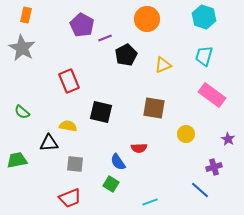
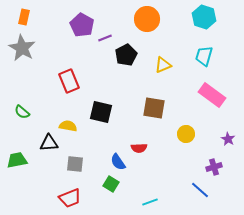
orange rectangle: moved 2 px left, 2 px down
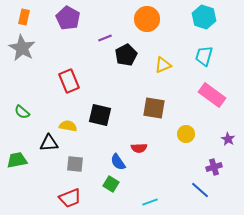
purple pentagon: moved 14 px left, 7 px up
black square: moved 1 px left, 3 px down
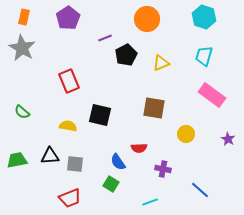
purple pentagon: rotated 10 degrees clockwise
yellow triangle: moved 2 px left, 2 px up
black triangle: moved 1 px right, 13 px down
purple cross: moved 51 px left, 2 px down; rotated 28 degrees clockwise
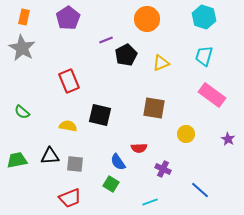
purple line: moved 1 px right, 2 px down
purple cross: rotated 14 degrees clockwise
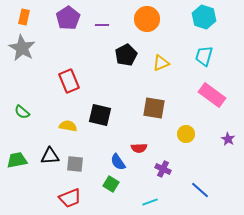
purple line: moved 4 px left, 15 px up; rotated 24 degrees clockwise
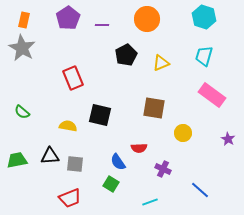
orange rectangle: moved 3 px down
red rectangle: moved 4 px right, 3 px up
yellow circle: moved 3 px left, 1 px up
